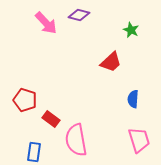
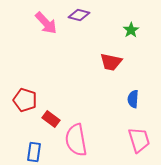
green star: rotated 14 degrees clockwise
red trapezoid: rotated 55 degrees clockwise
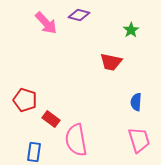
blue semicircle: moved 3 px right, 3 px down
